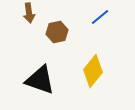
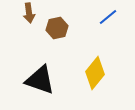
blue line: moved 8 px right
brown hexagon: moved 4 px up
yellow diamond: moved 2 px right, 2 px down
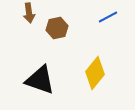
blue line: rotated 12 degrees clockwise
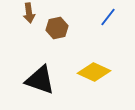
blue line: rotated 24 degrees counterclockwise
yellow diamond: moved 1 px left, 1 px up; rotated 76 degrees clockwise
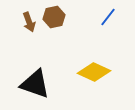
brown arrow: moved 9 px down; rotated 12 degrees counterclockwise
brown hexagon: moved 3 px left, 11 px up
black triangle: moved 5 px left, 4 px down
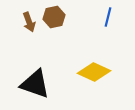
blue line: rotated 24 degrees counterclockwise
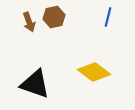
yellow diamond: rotated 12 degrees clockwise
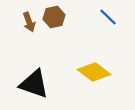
blue line: rotated 60 degrees counterclockwise
black triangle: moved 1 px left
